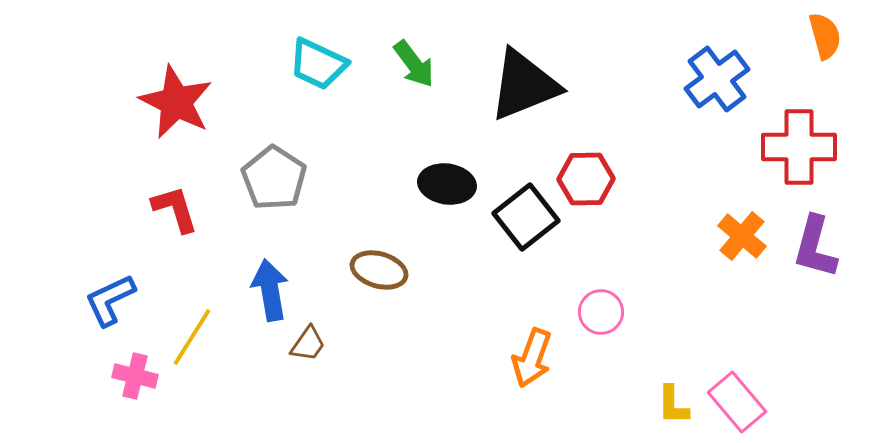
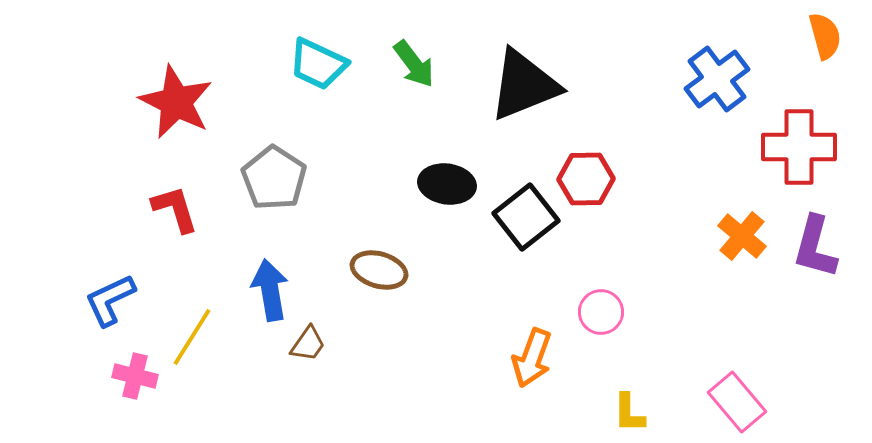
yellow L-shape: moved 44 px left, 8 px down
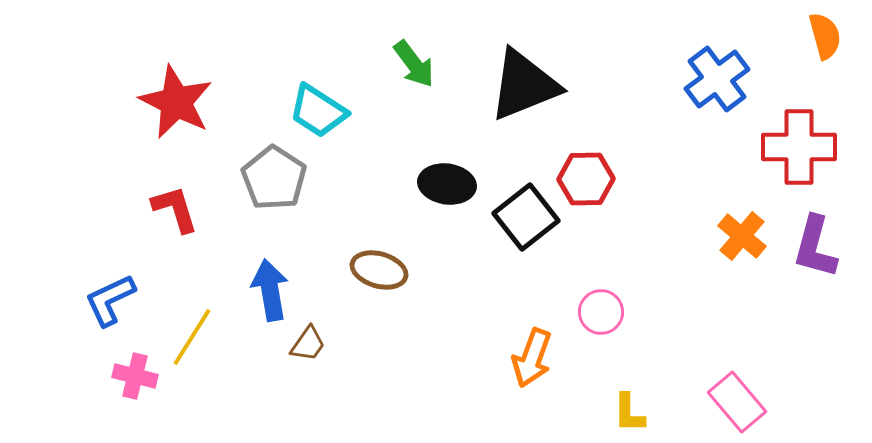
cyan trapezoid: moved 47 px down; rotated 8 degrees clockwise
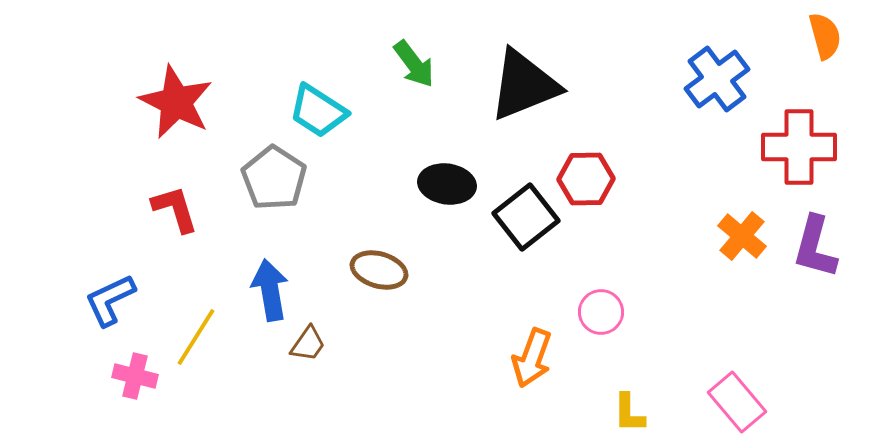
yellow line: moved 4 px right
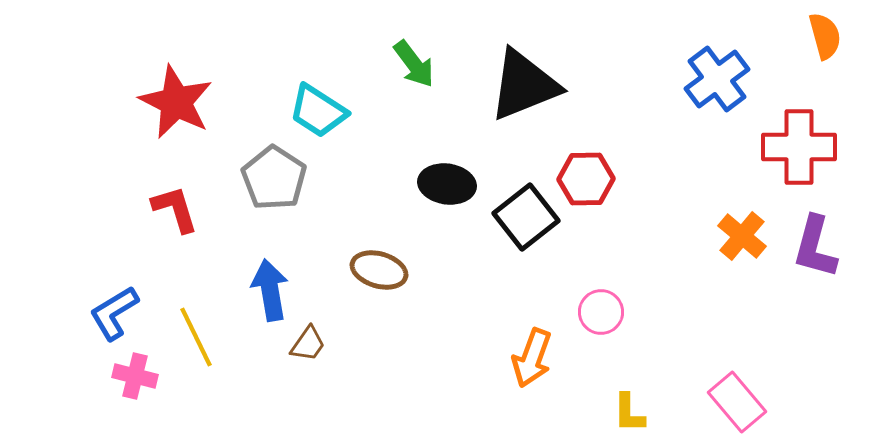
blue L-shape: moved 4 px right, 13 px down; rotated 6 degrees counterclockwise
yellow line: rotated 58 degrees counterclockwise
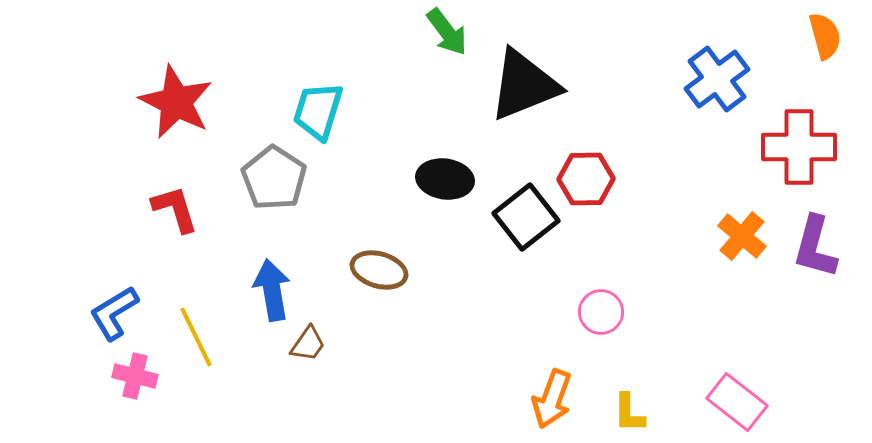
green arrow: moved 33 px right, 32 px up
cyan trapezoid: rotated 74 degrees clockwise
black ellipse: moved 2 px left, 5 px up
blue arrow: moved 2 px right
orange arrow: moved 20 px right, 41 px down
pink rectangle: rotated 12 degrees counterclockwise
